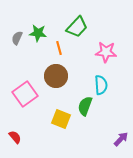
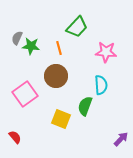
green star: moved 7 px left, 13 px down
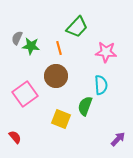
purple arrow: moved 3 px left
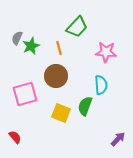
green star: rotated 30 degrees counterclockwise
pink square: rotated 20 degrees clockwise
yellow square: moved 6 px up
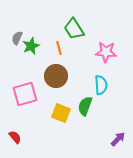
green trapezoid: moved 3 px left, 2 px down; rotated 105 degrees clockwise
